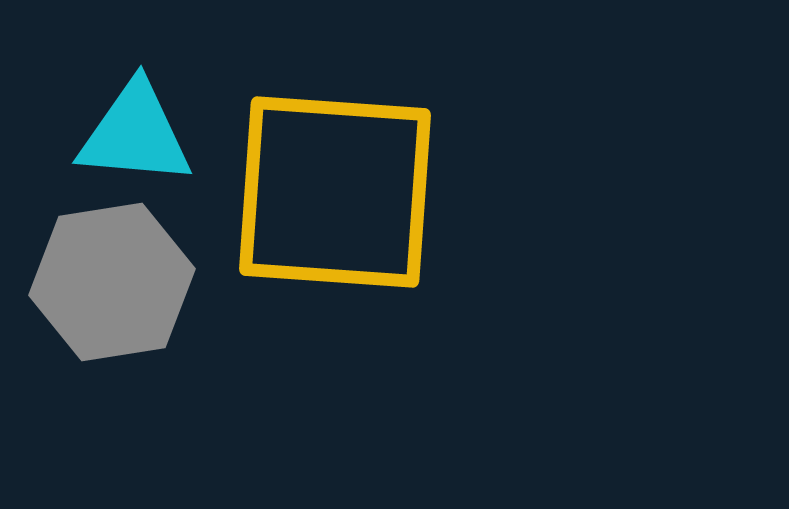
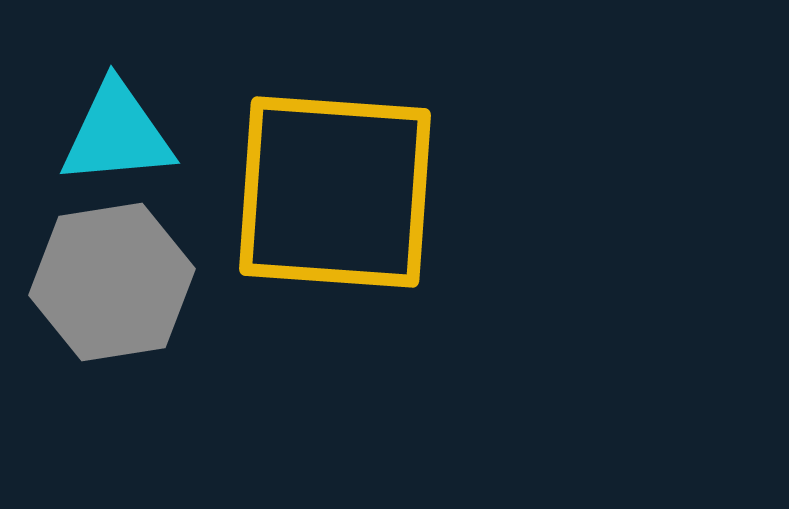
cyan triangle: moved 18 px left; rotated 10 degrees counterclockwise
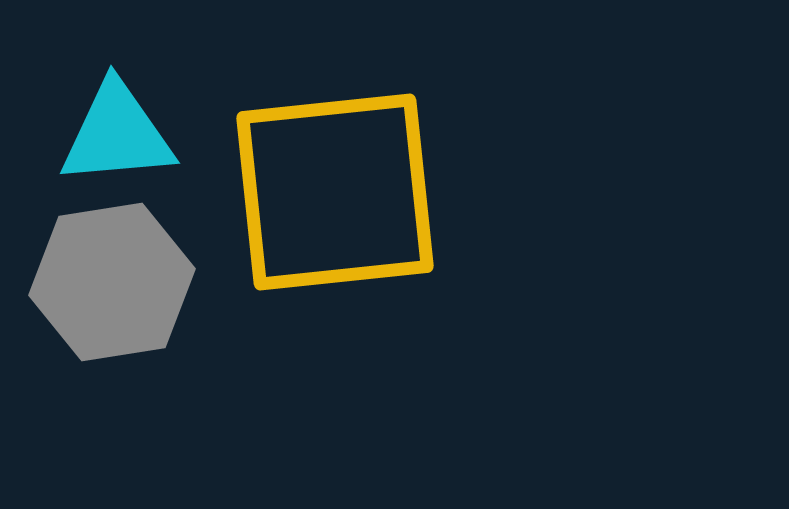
yellow square: rotated 10 degrees counterclockwise
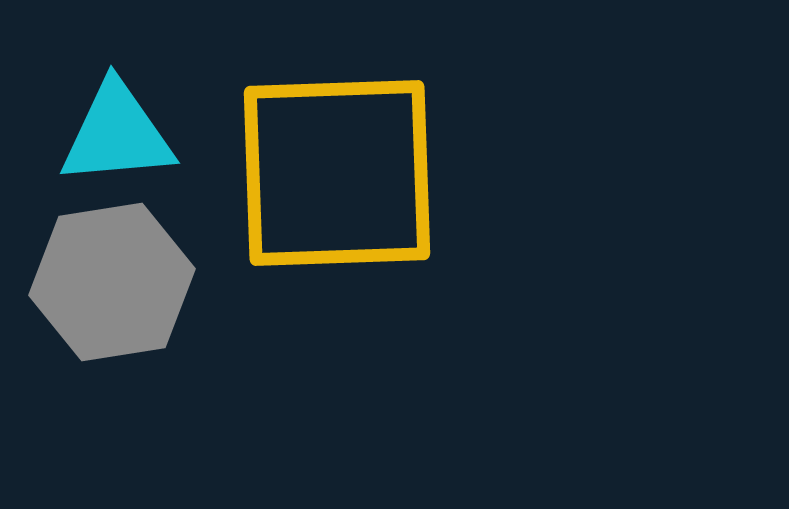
yellow square: moved 2 px right, 19 px up; rotated 4 degrees clockwise
